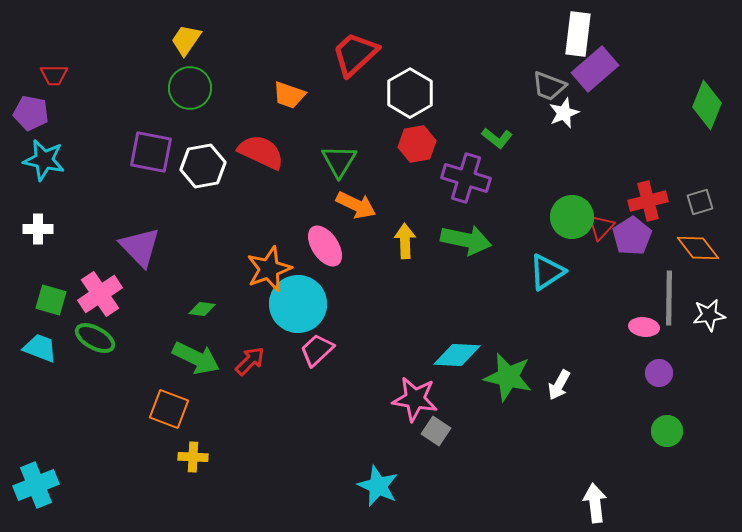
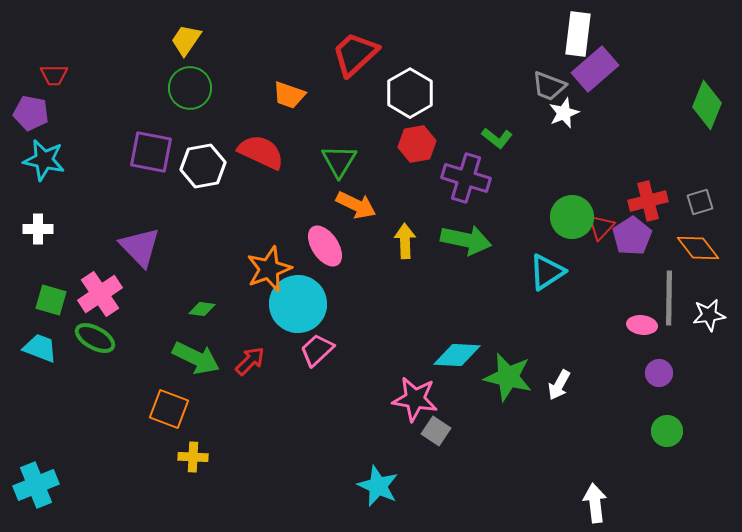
pink ellipse at (644, 327): moved 2 px left, 2 px up
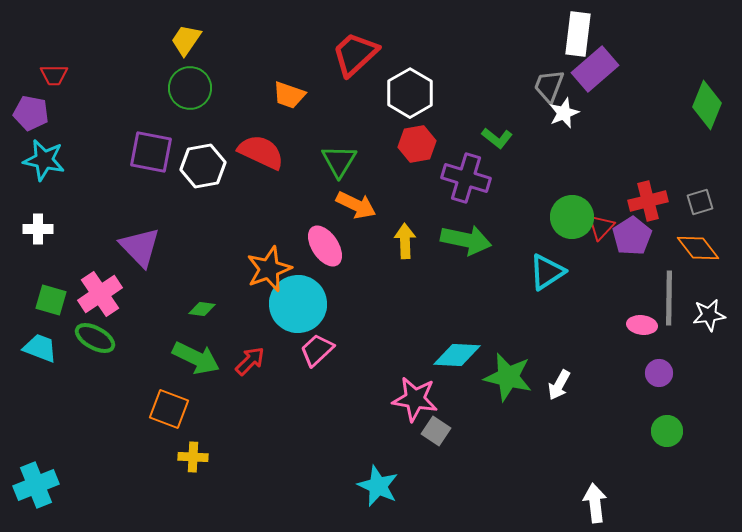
gray trapezoid at (549, 86): rotated 90 degrees clockwise
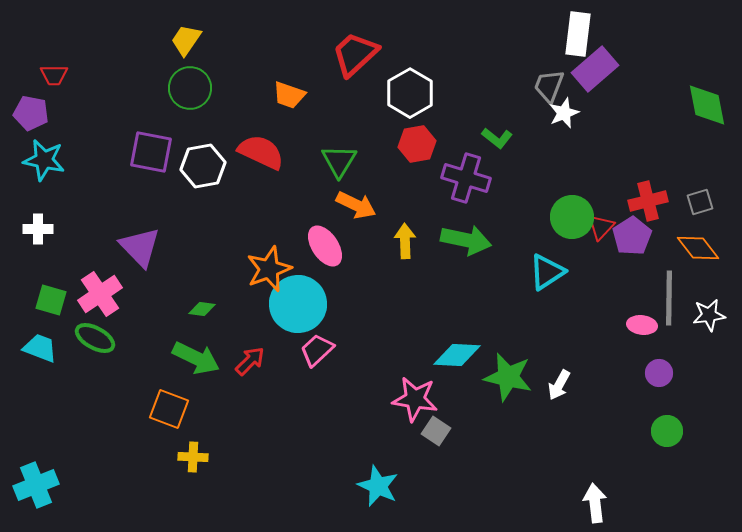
green diamond at (707, 105): rotated 33 degrees counterclockwise
